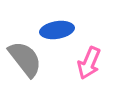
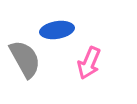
gray semicircle: rotated 9 degrees clockwise
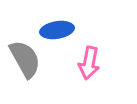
pink arrow: rotated 12 degrees counterclockwise
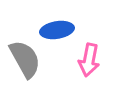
pink arrow: moved 3 px up
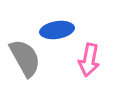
gray semicircle: moved 1 px up
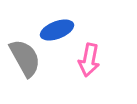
blue ellipse: rotated 12 degrees counterclockwise
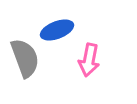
gray semicircle: rotated 9 degrees clockwise
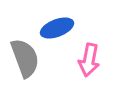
blue ellipse: moved 2 px up
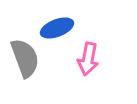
pink arrow: moved 1 px left, 1 px up
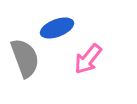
pink arrow: rotated 28 degrees clockwise
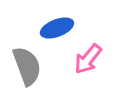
gray semicircle: moved 2 px right, 8 px down
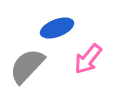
gray semicircle: rotated 117 degrees counterclockwise
